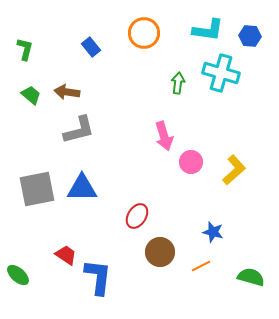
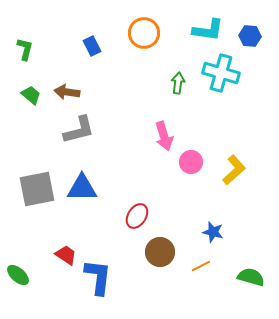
blue rectangle: moved 1 px right, 1 px up; rotated 12 degrees clockwise
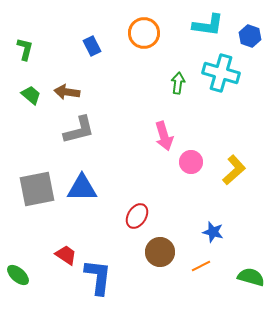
cyan L-shape: moved 5 px up
blue hexagon: rotated 15 degrees clockwise
